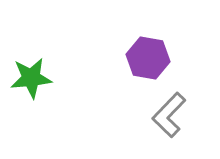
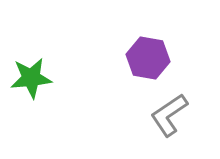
gray L-shape: rotated 12 degrees clockwise
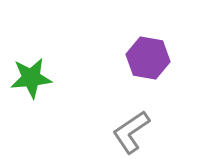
gray L-shape: moved 38 px left, 17 px down
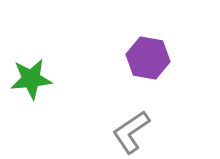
green star: moved 1 px down
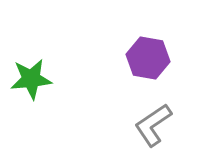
gray L-shape: moved 22 px right, 7 px up
